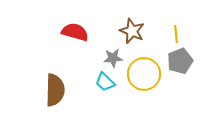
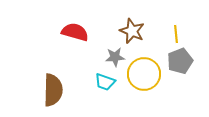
gray star: moved 2 px right, 1 px up
cyan trapezoid: rotated 25 degrees counterclockwise
brown semicircle: moved 2 px left
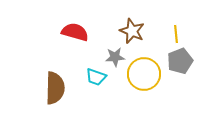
cyan trapezoid: moved 9 px left, 5 px up
brown semicircle: moved 2 px right, 2 px up
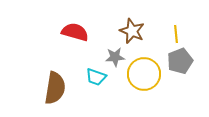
brown semicircle: rotated 8 degrees clockwise
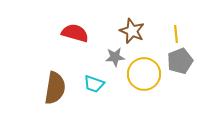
red semicircle: moved 1 px down
cyan trapezoid: moved 2 px left, 7 px down
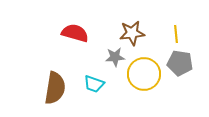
brown star: moved 2 px down; rotated 30 degrees counterclockwise
gray pentagon: moved 2 px down; rotated 30 degrees clockwise
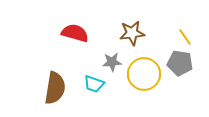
yellow line: moved 9 px right, 3 px down; rotated 30 degrees counterclockwise
gray star: moved 3 px left, 5 px down
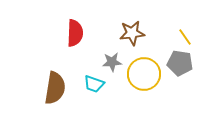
red semicircle: rotated 76 degrees clockwise
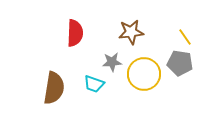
brown star: moved 1 px left, 1 px up
brown semicircle: moved 1 px left
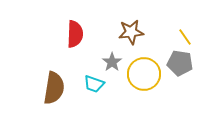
red semicircle: moved 1 px down
gray star: rotated 30 degrees counterclockwise
